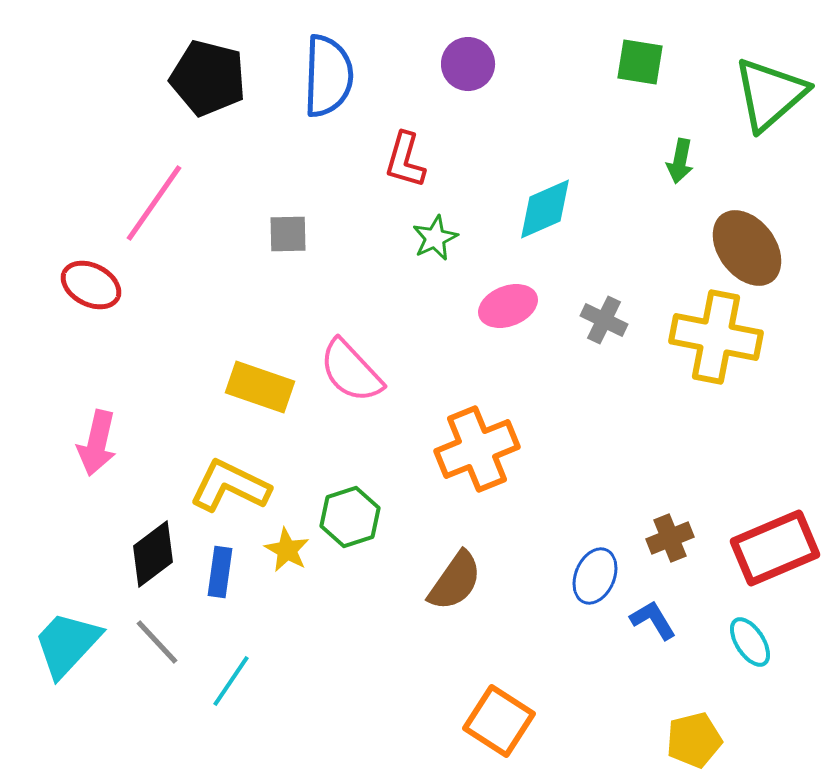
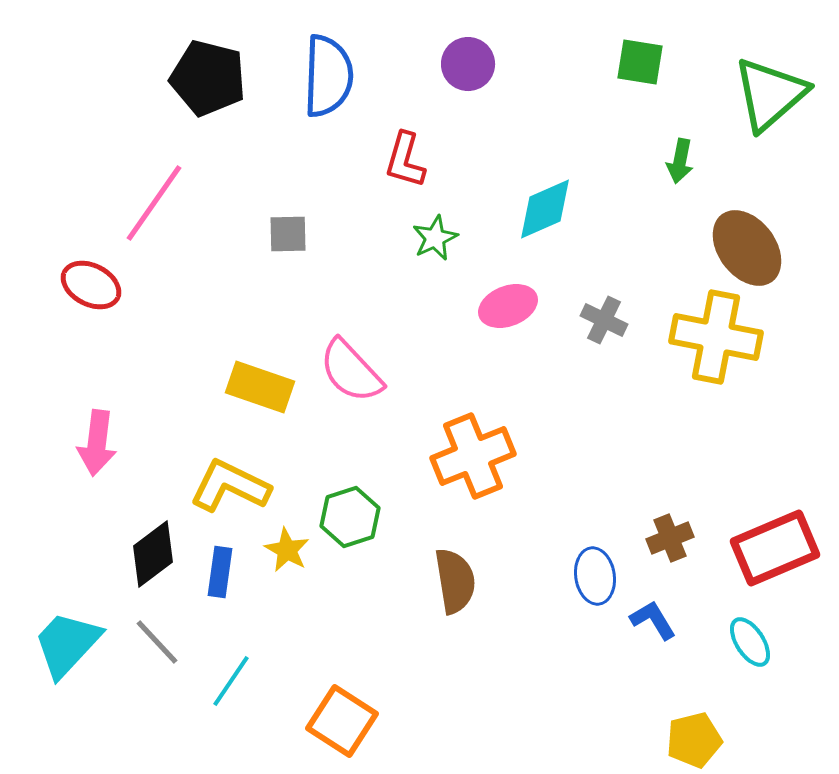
pink arrow: rotated 6 degrees counterclockwise
orange cross: moved 4 px left, 7 px down
blue ellipse: rotated 32 degrees counterclockwise
brown semicircle: rotated 44 degrees counterclockwise
orange square: moved 157 px left
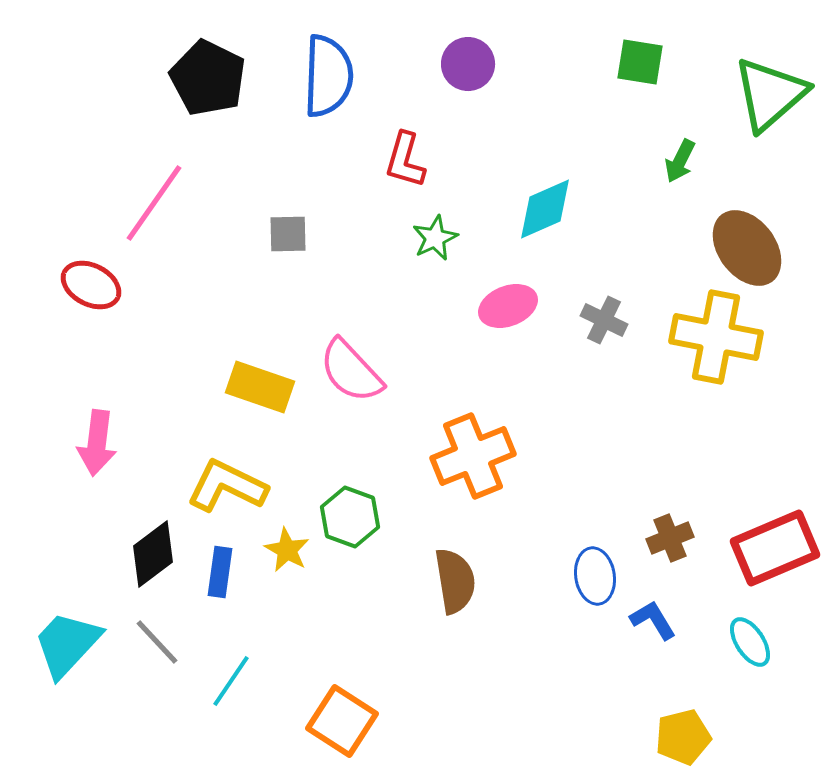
black pentagon: rotated 12 degrees clockwise
green arrow: rotated 15 degrees clockwise
yellow L-shape: moved 3 px left
green hexagon: rotated 22 degrees counterclockwise
yellow pentagon: moved 11 px left, 3 px up
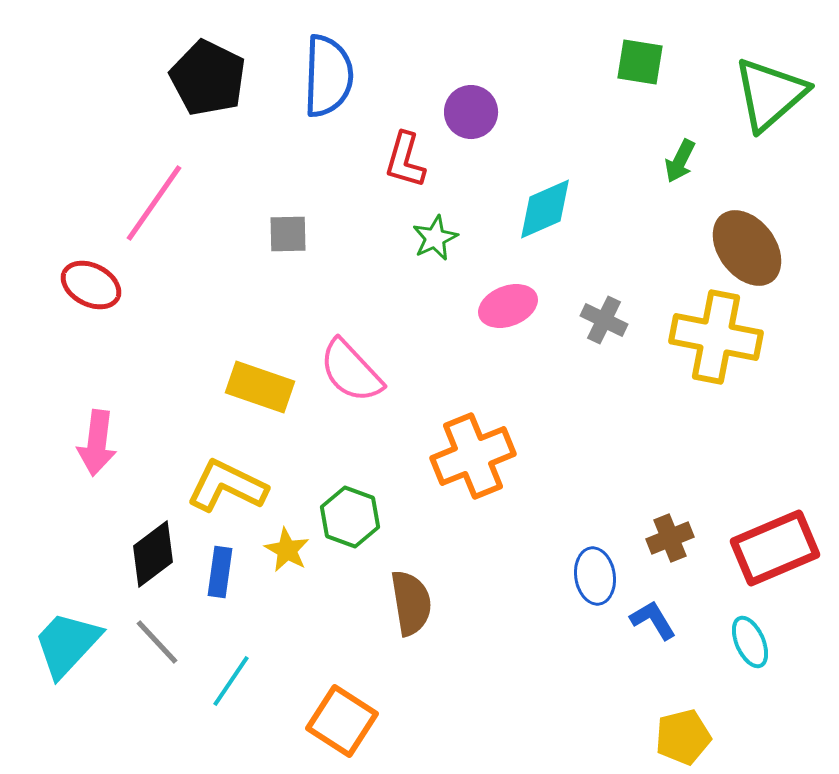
purple circle: moved 3 px right, 48 px down
brown semicircle: moved 44 px left, 22 px down
cyan ellipse: rotated 9 degrees clockwise
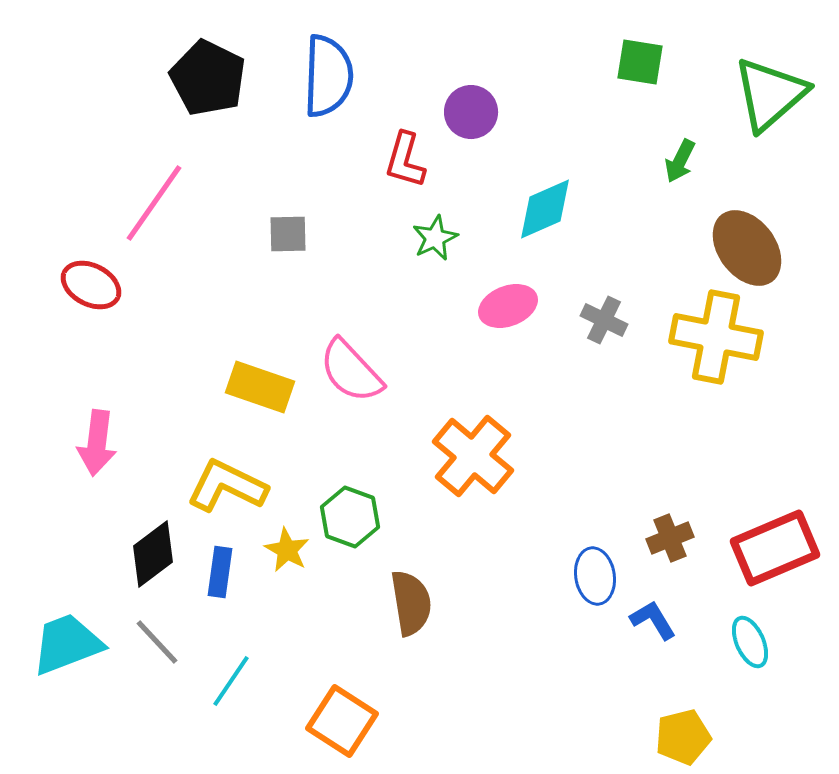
orange cross: rotated 28 degrees counterclockwise
cyan trapezoid: rotated 26 degrees clockwise
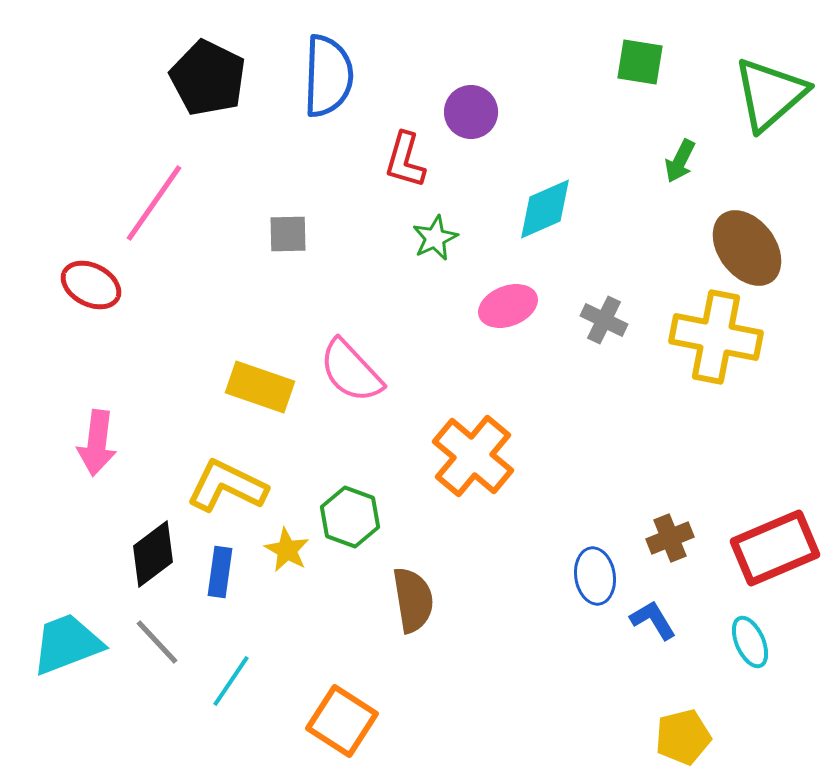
brown semicircle: moved 2 px right, 3 px up
